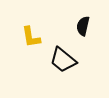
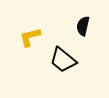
yellow L-shape: moved 1 px left; rotated 85 degrees clockwise
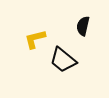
yellow L-shape: moved 5 px right, 2 px down
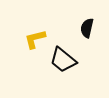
black semicircle: moved 4 px right, 2 px down
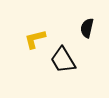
black trapezoid: rotated 20 degrees clockwise
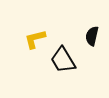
black semicircle: moved 5 px right, 8 px down
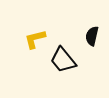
black trapezoid: rotated 8 degrees counterclockwise
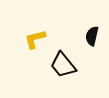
black trapezoid: moved 5 px down
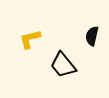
yellow L-shape: moved 5 px left
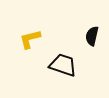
black trapezoid: rotated 148 degrees clockwise
